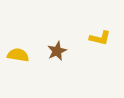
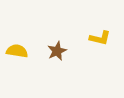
yellow semicircle: moved 1 px left, 4 px up
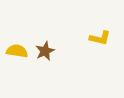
brown star: moved 12 px left
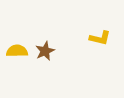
yellow semicircle: rotated 10 degrees counterclockwise
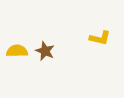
brown star: rotated 24 degrees counterclockwise
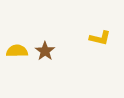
brown star: rotated 12 degrees clockwise
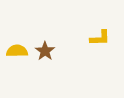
yellow L-shape: rotated 15 degrees counterclockwise
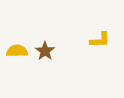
yellow L-shape: moved 2 px down
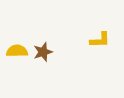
brown star: moved 2 px left, 1 px down; rotated 18 degrees clockwise
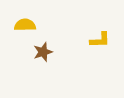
yellow semicircle: moved 8 px right, 26 px up
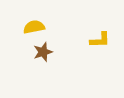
yellow semicircle: moved 9 px right, 2 px down; rotated 10 degrees counterclockwise
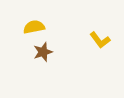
yellow L-shape: rotated 55 degrees clockwise
